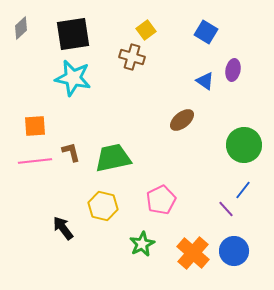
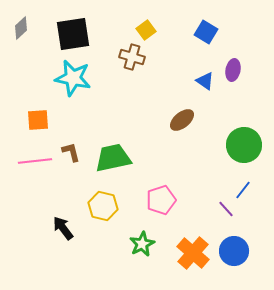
orange square: moved 3 px right, 6 px up
pink pentagon: rotated 8 degrees clockwise
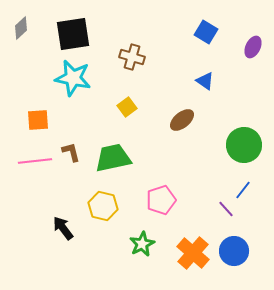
yellow square: moved 19 px left, 77 px down
purple ellipse: moved 20 px right, 23 px up; rotated 15 degrees clockwise
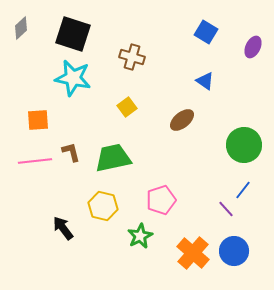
black square: rotated 27 degrees clockwise
green star: moved 2 px left, 8 px up
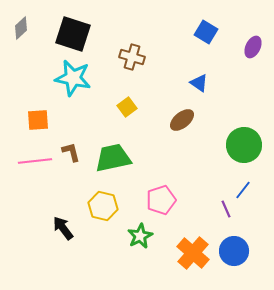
blue triangle: moved 6 px left, 2 px down
purple line: rotated 18 degrees clockwise
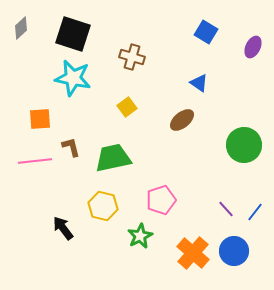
orange square: moved 2 px right, 1 px up
brown L-shape: moved 5 px up
blue line: moved 12 px right, 22 px down
purple line: rotated 18 degrees counterclockwise
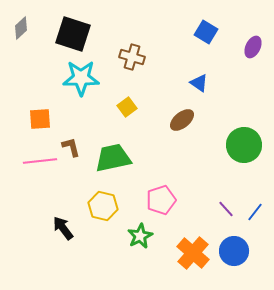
cyan star: moved 8 px right; rotated 12 degrees counterclockwise
pink line: moved 5 px right
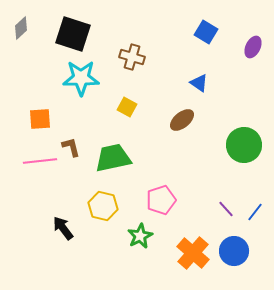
yellow square: rotated 24 degrees counterclockwise
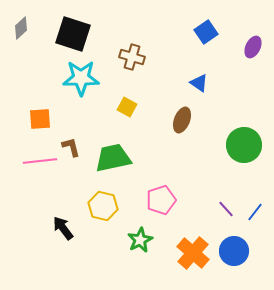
blue square: rotated 25 degrees clockwise
brown ellipse: rotated 30 degrees counterclockwise
green star: moved 4 px down
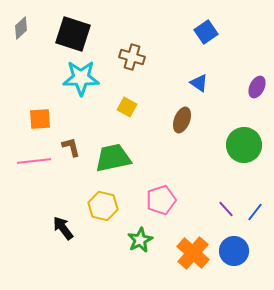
purple ellipse: moved 4 px right, 40 px down
pink line: moved 6 px left
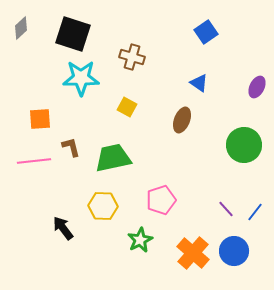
yellow hexagon: rotated 12 degrees counterclockwise
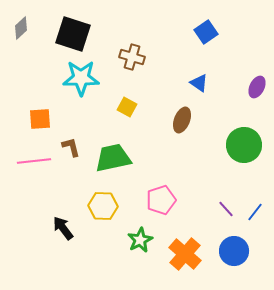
orange cross: moved 8 px left, 1 px down
